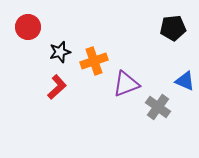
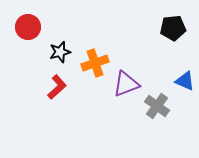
orange cross: moved 1 px right, 2 px down
gray cross: moved 1 px left, 1 px up
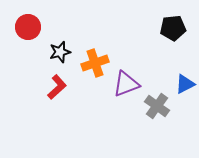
blue triangle: moved 3 px down; rotated 50 degrees counterclockwise
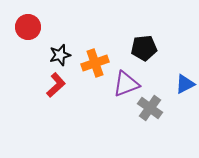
black pentagon: moved 29 px left, 20 px down
black star: moved 3 px down
red L-shape: moved 1 px left, 2 px up
gray cross: moved 7 px left, 2 px down
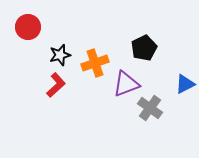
black pentagon: rotated 20 degrees counterclockwise
